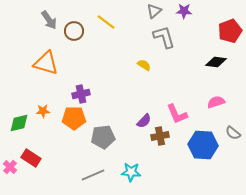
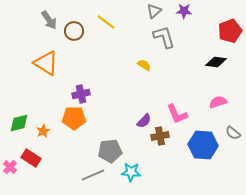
orange triangle: rotated 16 degrees clockwise
pink semicircle: moved 2 px right
orange star: moved 20 px down; rotated 24 degrees counterclockwise
gray pentagon: moved 7 px right, 14 px down
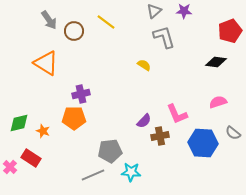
orange star: rotated 24 degrees counterclockwise
blue hexagon: moved 2 px up
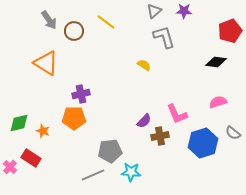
blue hexagon: rotated 20 degrees counterclockwise
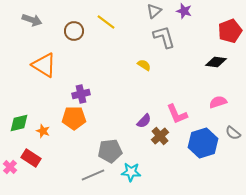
purple star: rotated 14 degrees clockwise
gray arrow: moved 17 px left; rotated 36 degrees counterclockwise
orange triangle: moved 2 px left, 2 px down
brown cross: rotated 30 degrees counterclockwise
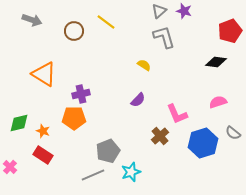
gray triangle: moved 5 px right
orange triangle: moved 9 px down
purple semicircle: moved 6 px left, 21 px up
gray pentagon: moved 2 px left; rotated 15 degrees counterclockwise
red rectangle: moved 12 px right, 3 px up
cyan star: rotated 24 degrees counterclockwise
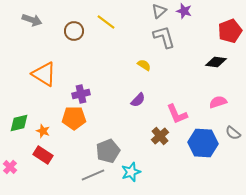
blue hexagon: rotated 20 degrees clockwise
